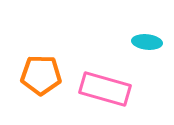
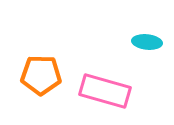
pink rectangle: moved 2 px down
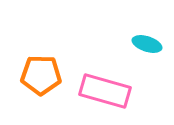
cyan ellipse: moved 2 px down; rotated 12 degrees clockwise
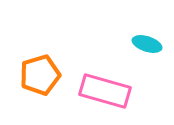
orange pentagon: moved 1 px left; rotated 18 degrees counterclockwise
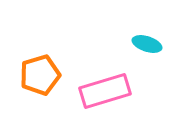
pink rectangle: rotated 33 degrees counterclockwise
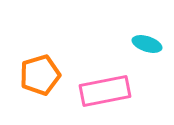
pink rectangle: rotated 6 degrees clockwise
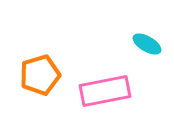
cyan ellipse: rotated 12 degrees clockwise
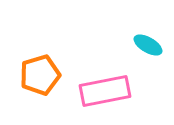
cyan ellipse: moved 1 px right, 1 px down
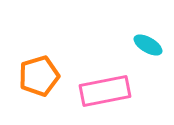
orange pentagon: moved 1 px left, 1 px down
